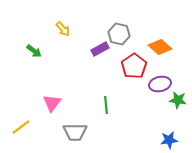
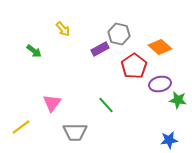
green line: rotated 36 degrees counterclockwise
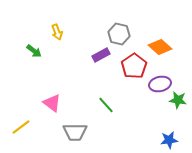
yellow arrow: moved 6 px left, 3 px down; rotated 21 degrees clockwise
purple rectangle: moved 1 px right, 6 px down
pink triangle: rotated 30 degrees counterclockwise
